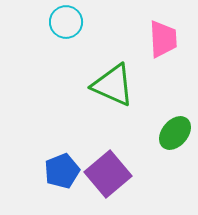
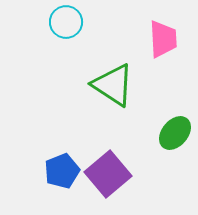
green triangle: rotated 9 degrees clockwise
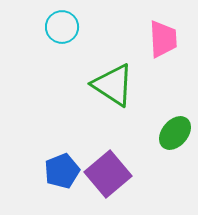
cyan circle: moved 4 px left, 5 px down
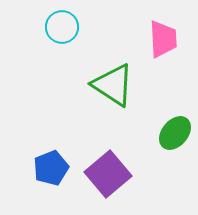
blue pentagon: moved 11 px left, 3 px up
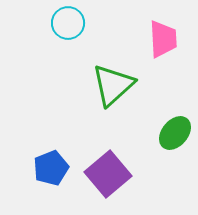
cyan circle: moved 6 px right, 4 px up
green triangle: rotated 45 degrees clockwise
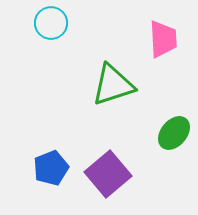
cyan circle: moved 17 px left
green triangle: rotated 24 degrees clockwise
green ellipse: moved 1 px left
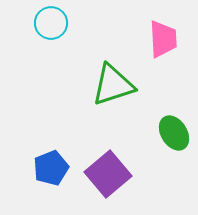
green ellipse: rotated 72 degrees counterclockwise
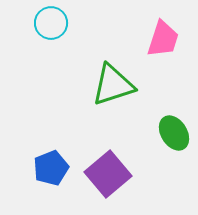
pink trapezoid: rotated 21 degrees clockwise
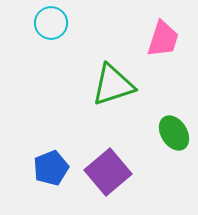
purple square: moved 2 px up
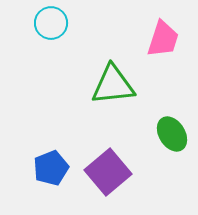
green triangle: rotated 12 degrees clockwise
green ellipse: moved 2 px left, 1 px down
